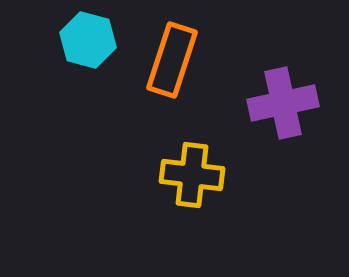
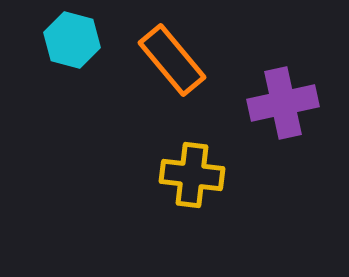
cyan hexagon: moved 16 px left
orange rectangle: rotated 58 degrees counterclockwise
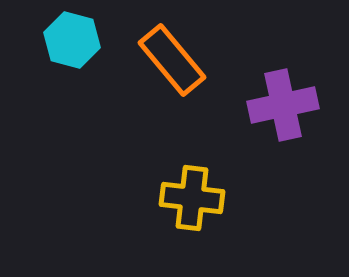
purple cross: moved 2 px down
yellow cross: moved 23 px down
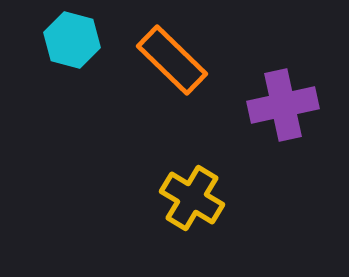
orange rectangle: rotated 6 degrees counterclockwise
yellow cross: rotated 24 degrees clockwise
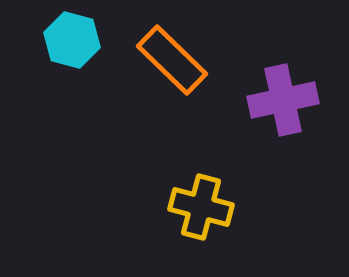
purple cross: moved 5 px up
yellow cross: moved 9 px right, 9 px down; rotated 16 degrees counterclockwise
